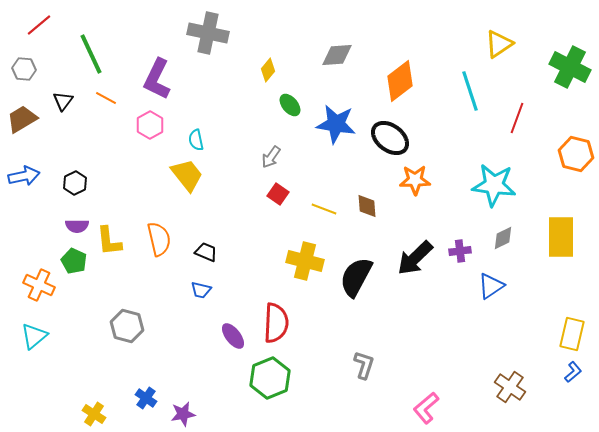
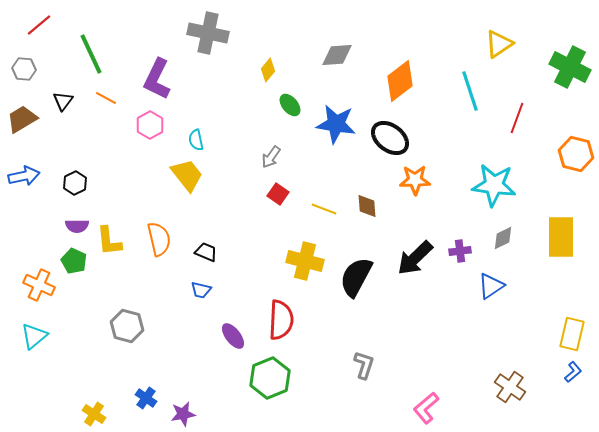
red semicircle at (276, 323): moved 5 px right, 3 px up
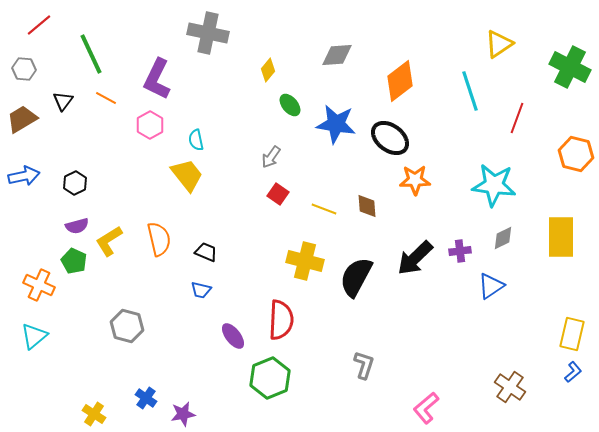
purple semicircle at (77, 226): rotated 15 degrees counterclockwise
yellow L-shape at (109, 241): rotated 64 degrees clockwise
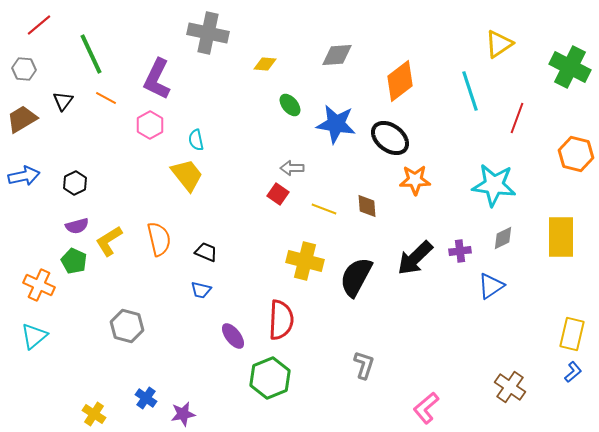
yellow diamond at (268, 70): moved 3 px left, 6 px up; rotated 55 degrees clockwise
gray arrow at (271, 157): moved 21 px right, 11 px down; rotated 55 degrees clockwise
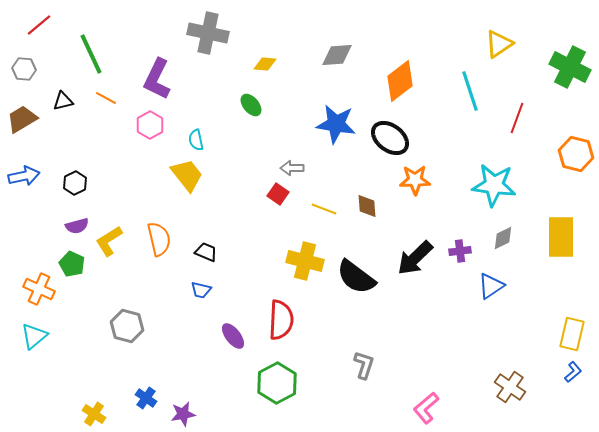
black triangle at (63, 101): rotated 40 degrees clockwise
green ellipse at (290, 105): moved 39 px left
green pentagon at (74, 261): moved 2 px left, 3 px down
black semicircle at (356, 277): rotated 81 degrees counterclockwise
orange cross at (39, 285): moved 4 px down
green hexagon at (270, 378): moved 7 px right, 5 px down; rotated 6 degrees counterclockwise
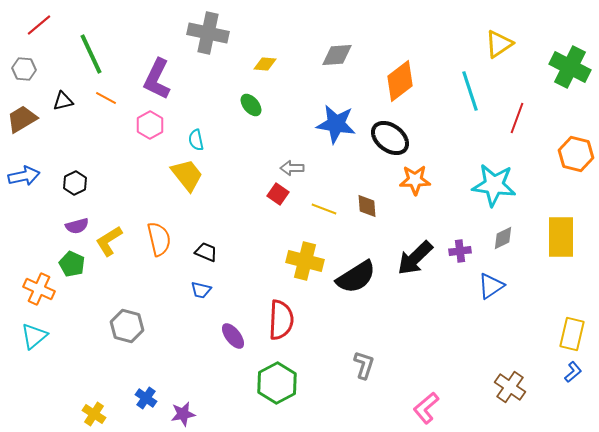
black semicircle at (356, 277): rotated 69 degrees counterclockwise
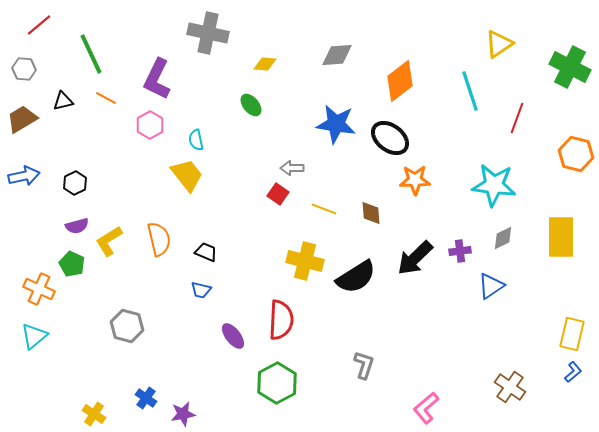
brown diamond at (367, 206): moved 4 px right, 7 px down
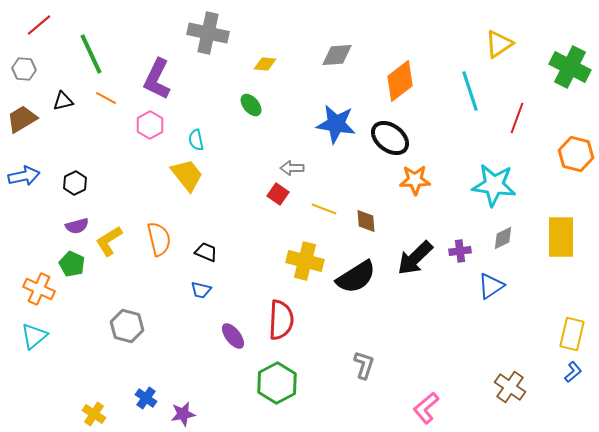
brown diamond at (371, 213): moved 5 px left, 8 px down
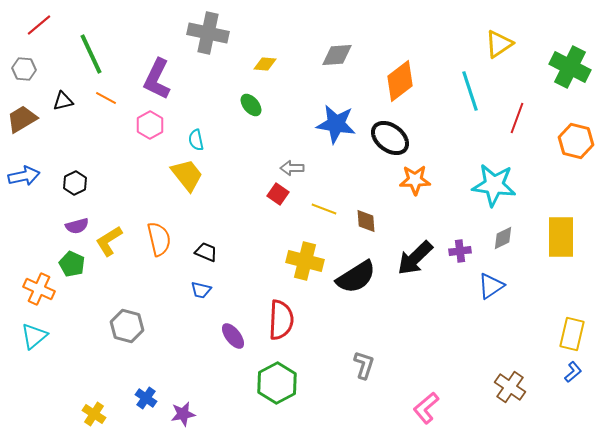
orange hexagon at (576, 154): moved 13 px up
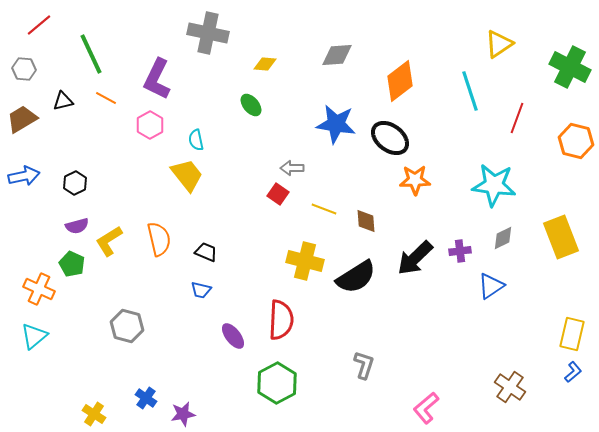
yellow rectangle at (561, 237): rotated 21 degrees counterclockwise
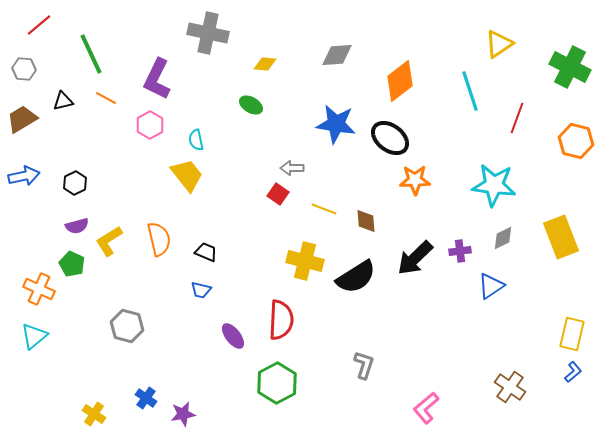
green ellipse at (251, 105): rotated 20 degrees counterclockwise
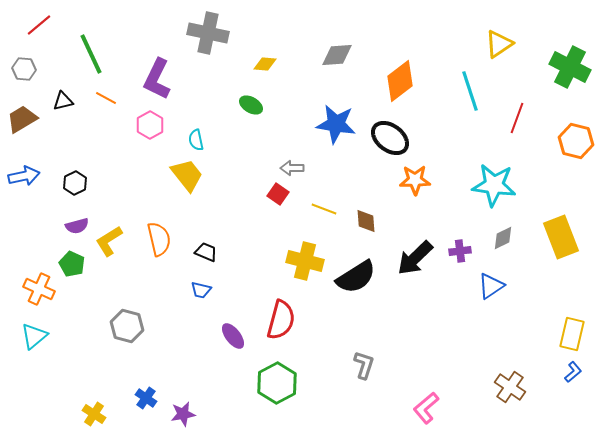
red semicircle at (281, 320): rotated 12 degrees clockwise
